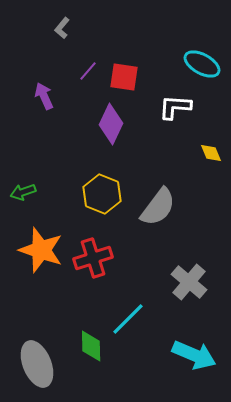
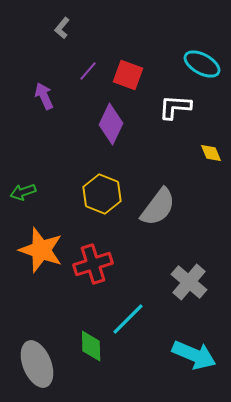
red square: moved 4 px right, 2 px up; rotated 12 degrees clockwise
red cross: moved 6 px down
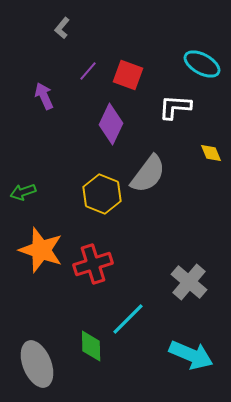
gray semicircle: moved 10 px left, 33 px up
cyan arrow: moved 3 px left
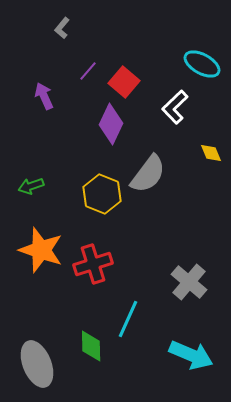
red square: moved 4 px left, 7 px down; rotated 20 degrees clockwise
white L-shape: rotated 48 degrees counterclockwise
green arrow: moved 8 px right, 6 px up
cyan line: rotated 21 degrees counterclockwise
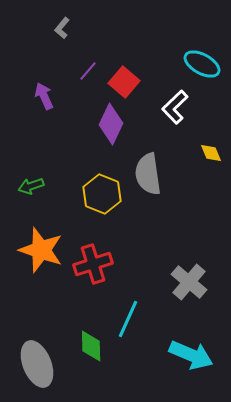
gray semicircle: rotated 135 degrees clockwise
